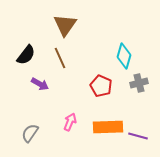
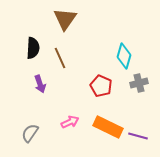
brown triangle: moved 6 px up
black semicircle: moved 7 px right, 7 px up; rotated 35 degrees counterclockwise
purple arrow: rotated 42 degrees clockwise
pink arrow: rotated 42 degrees clockwise
orange rectangle: rotated 28 degrees clockwise
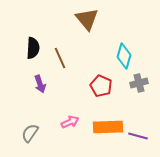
brown triangle: moved 22 px right; rotated 15 degrees counterclockwise
orange rectangle: rotated 28 degrees counterclockwise
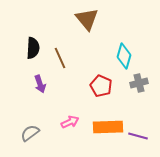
gray semicircle: rotated 18 degrees clockwise
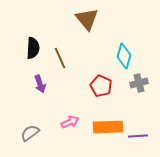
purple line: rotated 18 degrees counterclockwise
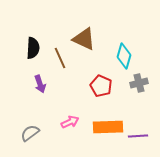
brown triangle: moved 3 px left, 20 px down; rotated 25 degrees counterclockwise
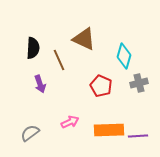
brown line: moved 1 px left, 2 px down
orange rectangle: moved 1 px right, 3 px down
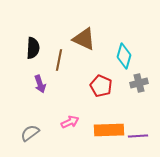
brown line: rotated 35 degrees clockwise
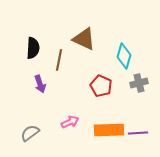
purple line: moved 3 px up
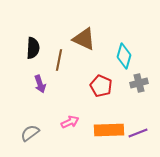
purple line: rotated 18 degrees counterclockwise
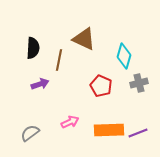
purple arrow: rotated 90 degrees counterclockwise
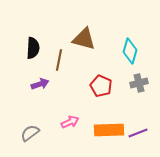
brown triangle: rotated 10 degrees counterclockwise
cyan diamond: moved 6 px right, 5 px up
